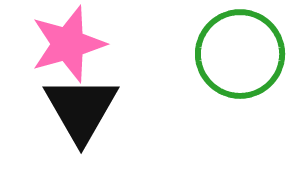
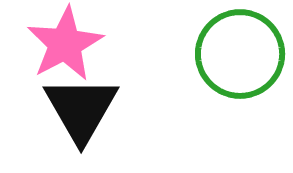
pink star: moved 3 px left; rotated 12 degrees counterclockwise
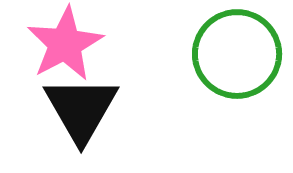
green circle: moved 3 px left
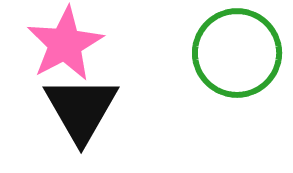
green circle: moved 1 px up
